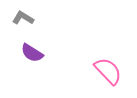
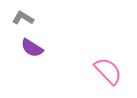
purple semicircle: moved 5 px up
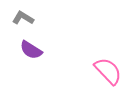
purple semicircle: moved 1 px left, 2 px down
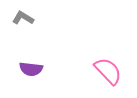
purple semicircle: moved 19 px down; rotated 25 degrees counterclockwise
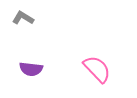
pink semicircle: moved 11 px left, 2 px up
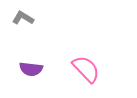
pink semicircle: moved 11 px left
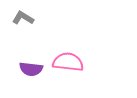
pink semicircle: moved 18 px left, 7 px up; rotated 40 degrees counterclockwise
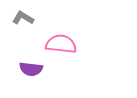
pink semicircle: moved 7 px left, 18 px up
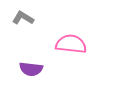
pink semicircle: moved 10 px right
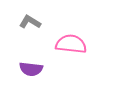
gray L-shape: moved 7 px right, 4 px down
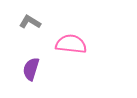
purple semicircle: rotated 100 degrees clockwise
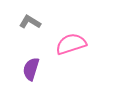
pink semicircle: rotated 24 degrees counterclockwise
